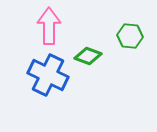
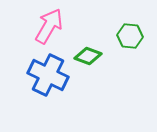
pink arrow: rotated 30 degrees clockwise
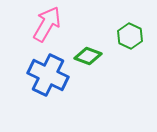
pink arrow: moved 2 px left, 2 px up
green hexagon: rotated 20 degrees clockwise
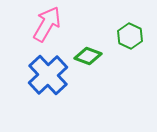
blue cross: rotated 21 degrees clockwise
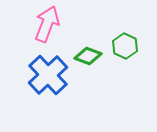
pink arrow: rotated 9 degrees counterclockwise
green hexagon: moved 5 px left, 10 px down
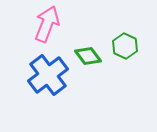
green diamond: rotated 32 degrees clockwise
blue cross: rotated 6 degrees clockwise
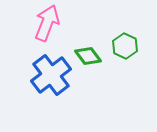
pink arrow: moved 1 px up
blue cross: moved 3 px right
